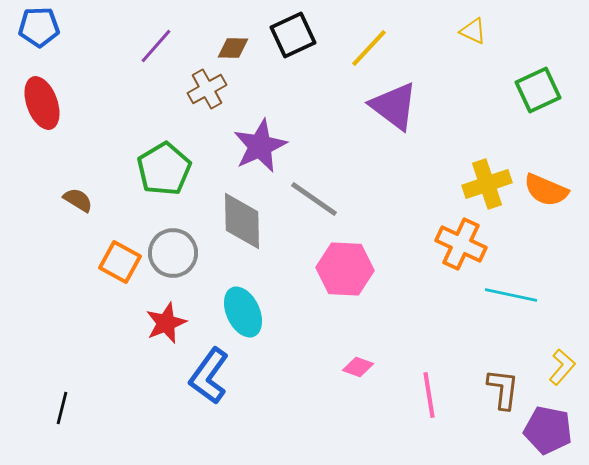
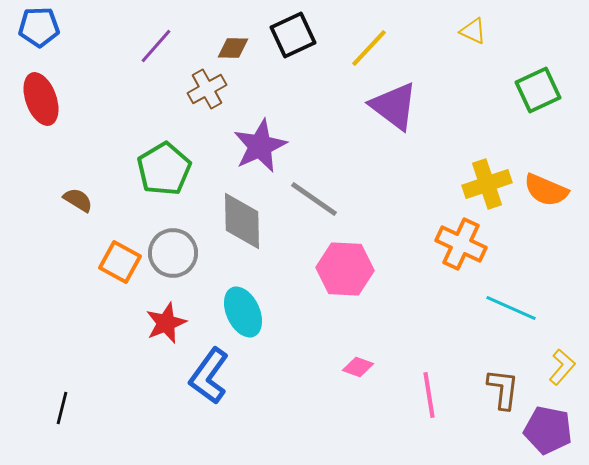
red ellipse: moved 1 px left, 4 px up
cyan line: moved 13 px down; rotated 12 degrees clockwise
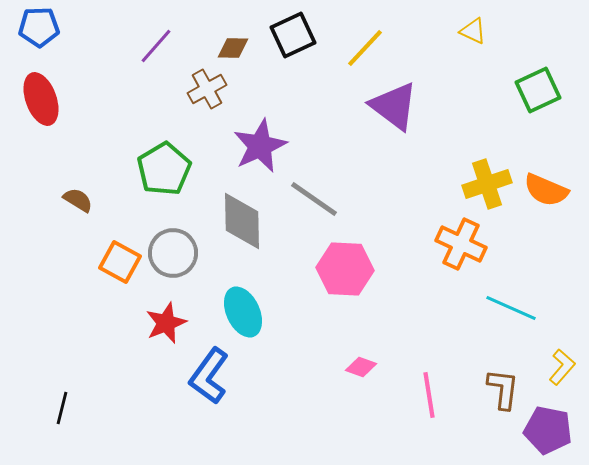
yellow line: moved 4 px left
pink diamond: moved 3 px right
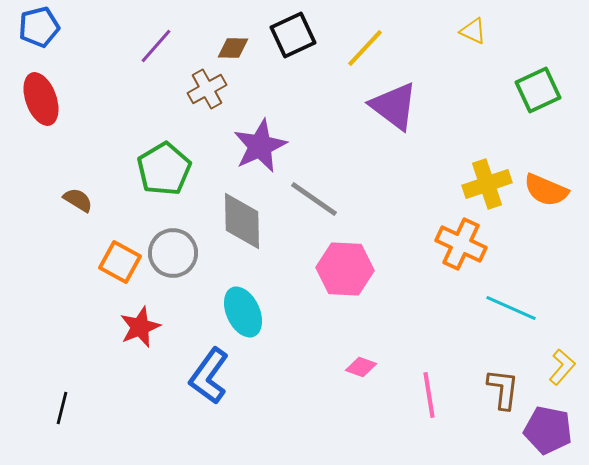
blue pentagon: rotated 12 degrees counterclockwise
red star: moved 26 px left, 4 px down
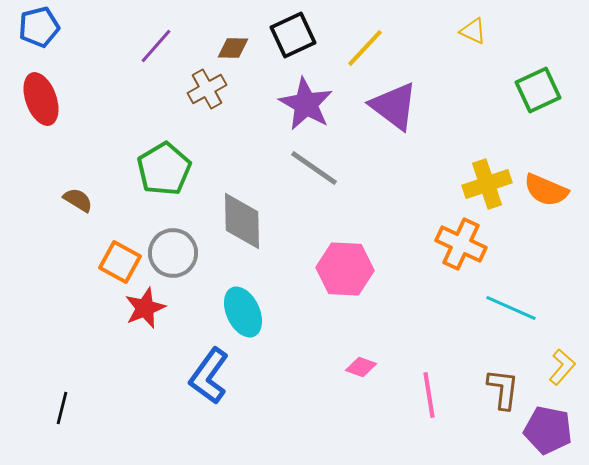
purple star: moved 46 px right, 42 px up; rotated 18 degrees counterclockwise
gray line: moved 31 px up
red star: moved 5 px right, 19 px up
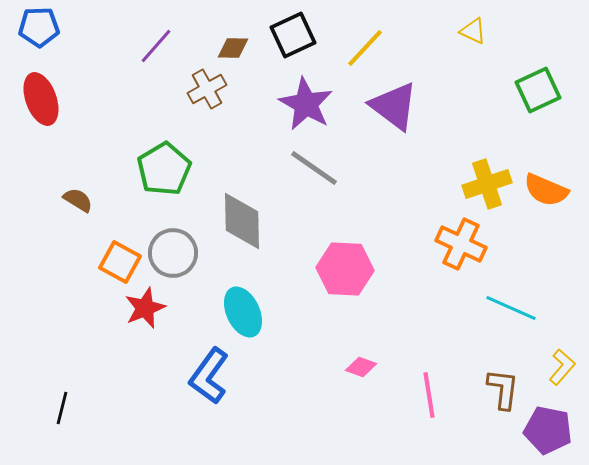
blue pentagon: rotated 12 degrees clockwise
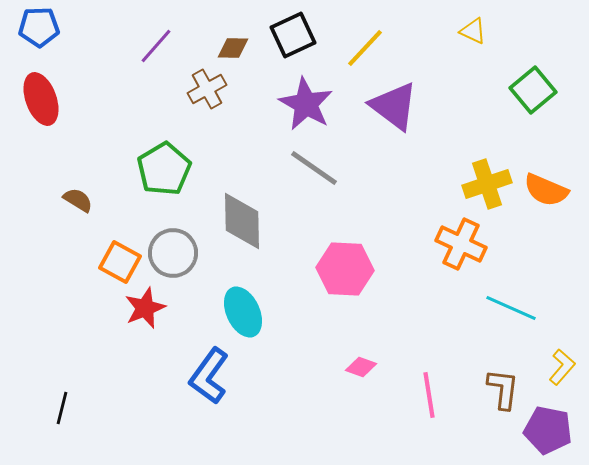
green square: moved 5 px left; rotated 15 degrees counterclockwise
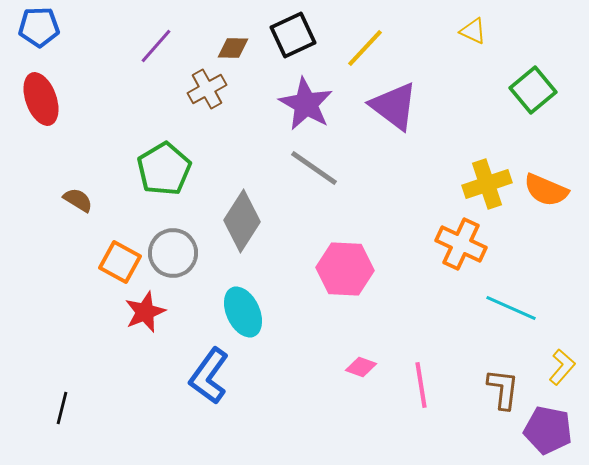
gray diamond: rotated 34 degrees clockwise
red star: moved 4 px down
pink line: moved 8 px left, 10 px up
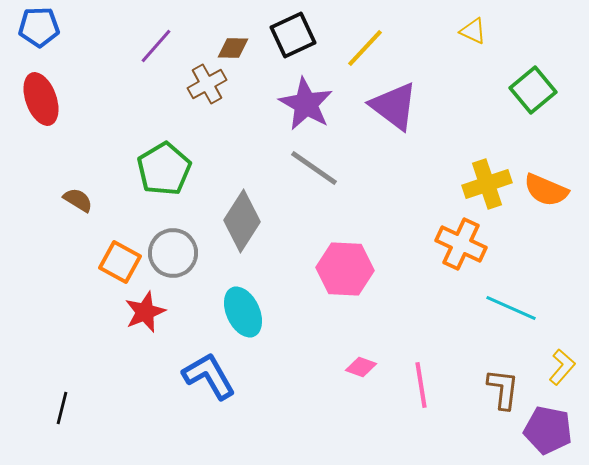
brown cross: moved 5 px up
blue L-shape: rotated 114 degrees clockwise
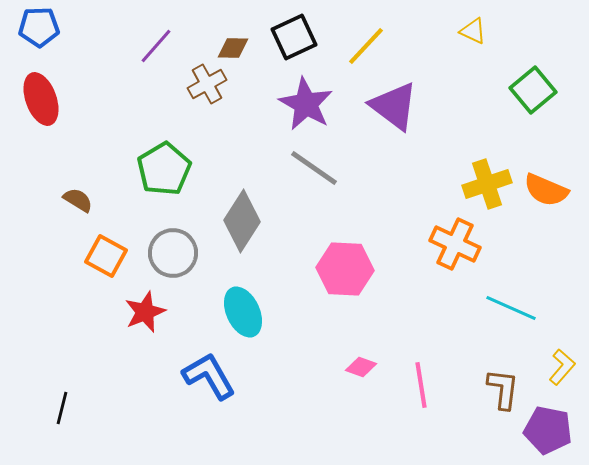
black square: moved 1 px right, 2 px down
yellow line: moved 1 px right, 2 px up
orange cross: moved 6 px left
orange square: moved 14 px left, 6 px up
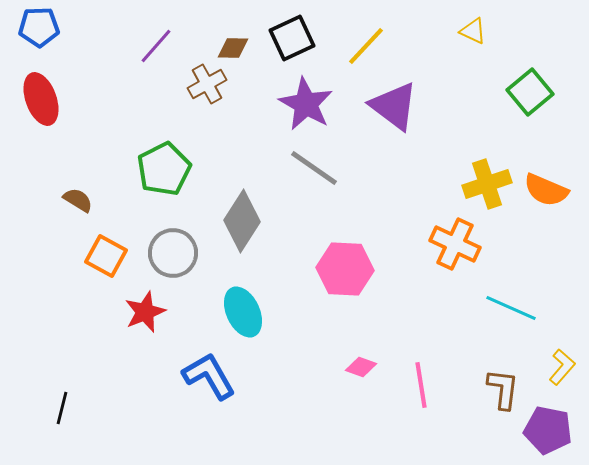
black square: moved 2 px left, 1 px down
green square: moved 3 px left, 2 px down
green pentagon: rotated 4 degrees clockwise
